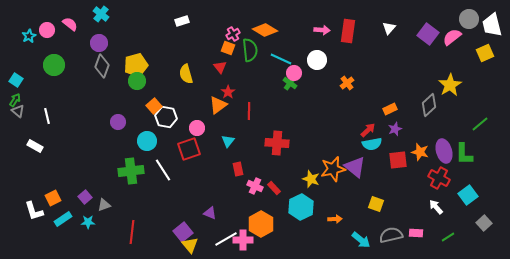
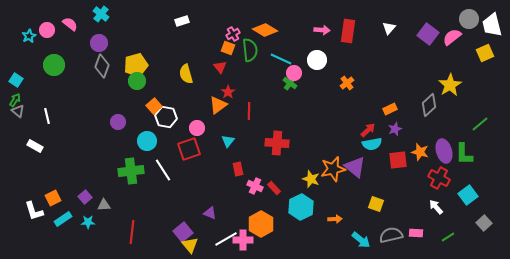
gray triangle at (104, 205): rotated 16 degrees clockwise
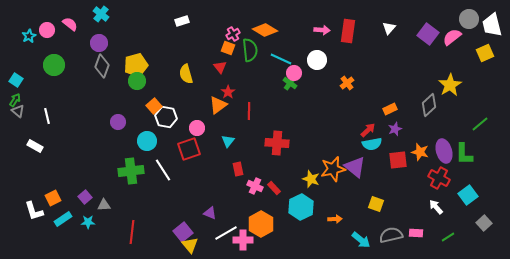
white line at (226, 239): moved 6 px up
